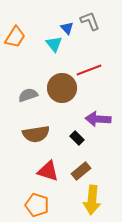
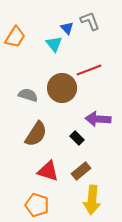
gray semicircle: rotated 36 degrees clockwise
brown semicircle: rotated 48 degrees counterclockwise
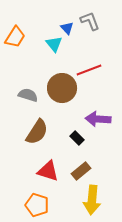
brown semicircle: moved 1 px right, 2 px up
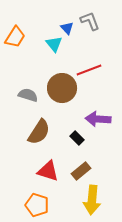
brown semicircle: moved 2 px right
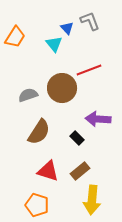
gray semicircle: rotated 36 degrees counterclockwise
brown rectangle: moved 1 px left
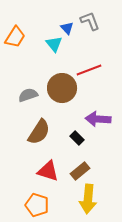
yellow arrow: moved 4 px left, 1 px up
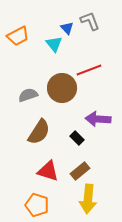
orange trapezoid: moved 3 px right, 1 px up; rotated 30 degrees clockwise
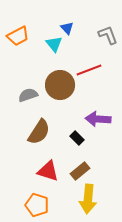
gray L-shape: moved 18 px right, 14 px down
brown circle: moved 2 px left, 3 px up
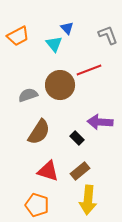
purple arrow: moved 2 px right, 3 px down
yellow arrow: moved 1 px down
